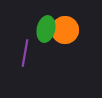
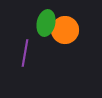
green ellipse: moved 6 px up
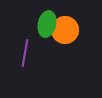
green ellipse: moved 1 px right, 1 px down
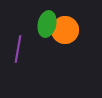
purple line: moved 7 px left, 4 px up
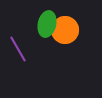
purple line: rotated 40 degrees counterclockwise
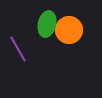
orange circle: moved 4 px right
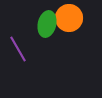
orange circle: moved 12 px up
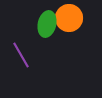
purple line: moved 3 px right, 6 px down
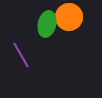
orange circle: moved 1 px up
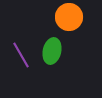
green ellipse: moved 5 px right, 27 px down
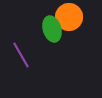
green ellipse: moved 22 px up; rotated 30 degrees counterclockwise
